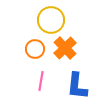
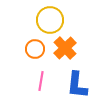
yellow circle: moved 1 px left
blue L-shape: moved 1 px up
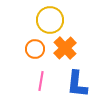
blue L-shape: moved 1 px up
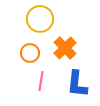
yellow circle: moved 10 px left, 1 px up
orange circle: moved 5 px left, 4 px down
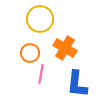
orange cross: rotated 15 degrees counterclockwise
pink line: moved 7 px up
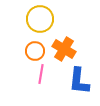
orange cross: moved 1 px left, 1 px down
orange circle: moved 5 px right, 2 px up
blue L-shape: moved 2 px right, 3 px up
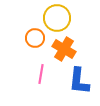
yellow circle: moved 17 px right, 1 px up
orange circle: moved 13 px up
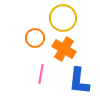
yellow circle: moved 6 px right
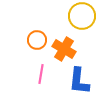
yellow circle: moved 19 px right, 2 px up
orange circle: moved 2 px right, 2 px down
